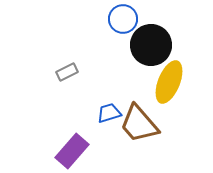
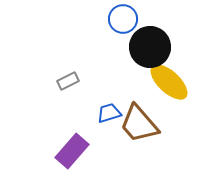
black circle: moved 1 px left, 2 px down
gray rectangle: moved 1 px right, 9 px down
yellow ellipse: rotated 69 degrees counterclockwise
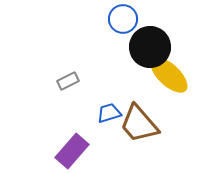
yellow ellipse: moved 7 px up
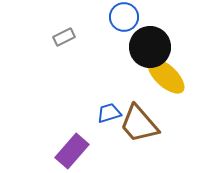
blue circle: moved 1 px right, 2 px up
yellow ellipse: moved 3 px left, 1 px down
gray rectangle: moved 4 px left, 44 px up
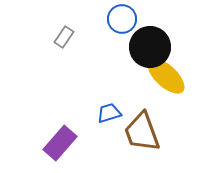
blue circle: moved 2 px left, 2 px down
gray rectangle: rotated 30 degrees counterclockwise
brown trapezoid: moved 3 px right, 8 px down; rotated 21 degrees clockwise
purple rectangle: moved 12 px left, 8 px up
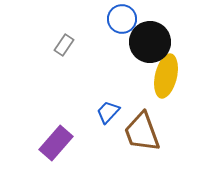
gray rectangle: moved 8 px down
black circle: moved 5 px up
yellow ellipse: rotated 60 degrees clockwise
blue trapezoid: moved 1 px left, 1 px up; rotated 30 degrees counterclockwise
purple rectangle: moved 4 px left
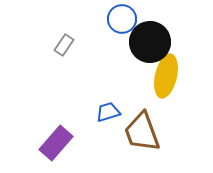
blue trapezoid: rotated 30 degrees clockwise
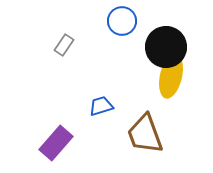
blue circle: moved 2 px down
black circle: moved 16 px right, 5 px down
yellow ellipse: moved 5 px right
blue trapezoid: moved 7 px left, 6 px up
brown trapezoid: moved 3 px right, 2 px down
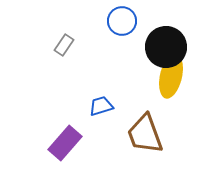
purple rectangle: moved 9 px right
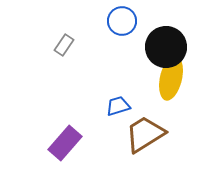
yellow ellipse: moved 2 px down
blue trapezoid: moved 17 px right
brown trapezoid: rotated 78 degrees clockwise
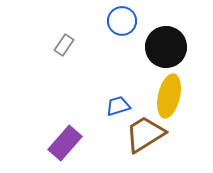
yellow ellipse: moved 2 px left, 18 px down
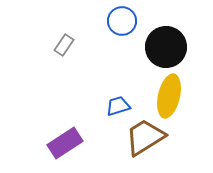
brown trapezoid: moved 3 px down
purple rectangle: rotated 16 degrees clockwise
